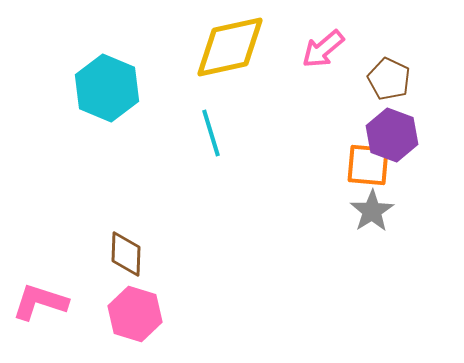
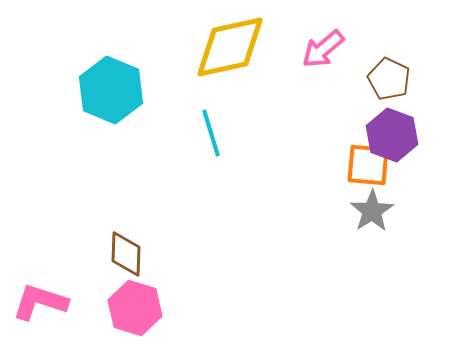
cyan hexagon: moved 4 px right, 2 px down
pink hexagon: moved 6 px up
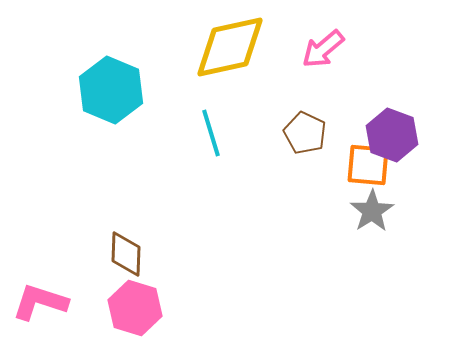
brown pentagon: moved 84 px left, 54 px down
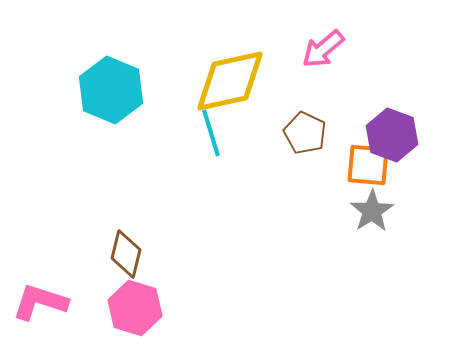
yellow diamond: moved 34 px down
brown diamond: rotated 12 degrees clockwise
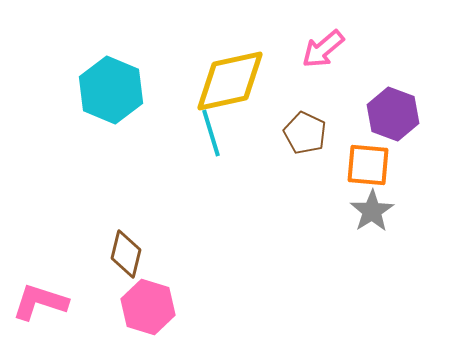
purple hexagon: moved 1 px right, 21 px up
pink hexagon: moved 13 px right, 1 px up
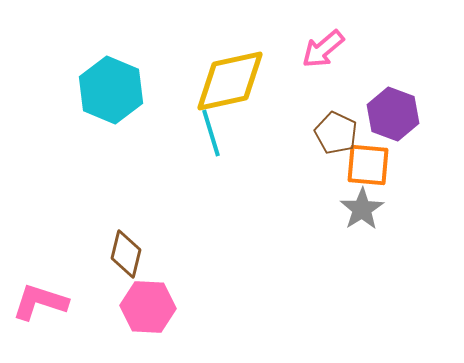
brown pentagon: moved 31 px right
gray star: moved 10 px left, 2 px up
pink hexagon: rotated 14 degrees counterclockwise
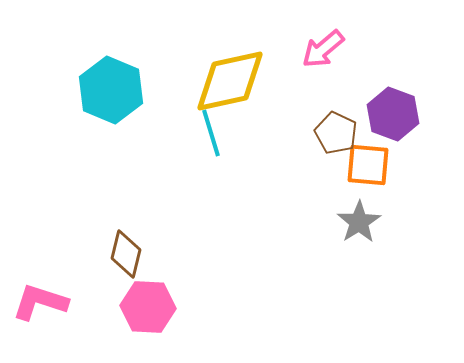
gray star: moved 3 px left, 13 px down
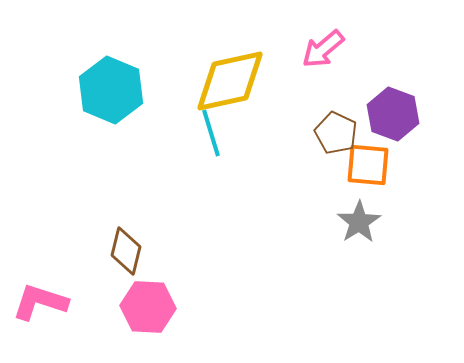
brown diamond: moved 3 px up
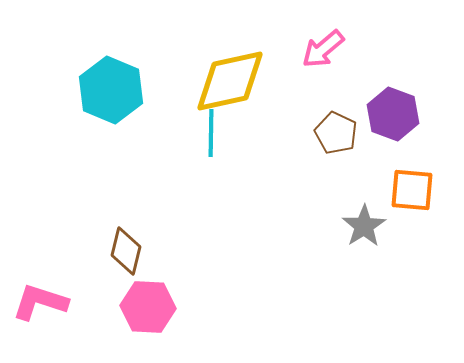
cyan line: rotated 18 degrees clockwise
orange square: moved 44 px right, 25 px down
gray star: moved 5 px right, 4 px down
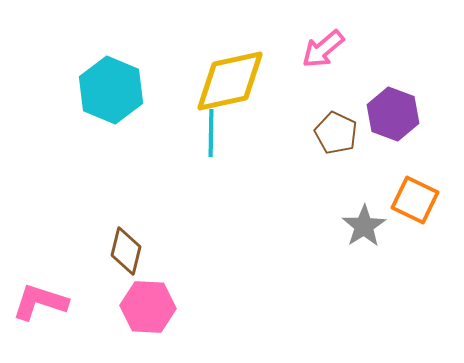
orange square: moved 3 px right, 10 px down; rotated 21 degrees clockwise
